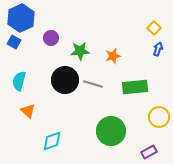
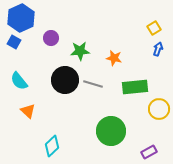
yellow square: rotated 16 degrees clockwise
orange star: moved 1 px right, 2 px down; rotated 28 degrees clockwise
cyan semicircle: rotated 54 degrees counterclockwise
yellow circle: moved 8 px up
cyan diamond: moved 5 px down; rotated 25 degrees counterclockwise
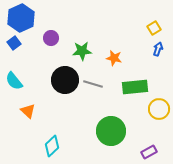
blue square: moved 1 px down; rotated 24 degrees clockwise
green star: moved 2 px right
cyan semicircle: moved 5 px left
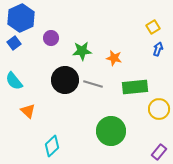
yellow square: moved 1 px left, 1 px up
purple rectangle: moved 10 px right; rotated 21 degrees counterclockwise
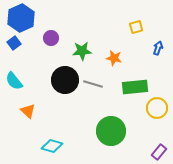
yellow square: moved 17 px left; rotated 16 degrees clockwise
blue arrow: moved 1 px up
yellow circle: moved 2 px left, 1 px up
cyan diamond: rotated 60 degrees clockwise
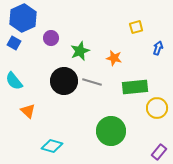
blue hexagon: moved 2 px right
blue square: rotated 24 degrees counterclockwise
green star: moved 2 px left; rotated 18 degrees counterclockwise
black circle: moved 1 px left, 1 px down
gray line: moved 1 px left, 2 px up
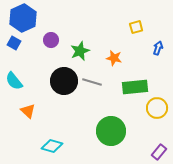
purple circle: moved 2 px down
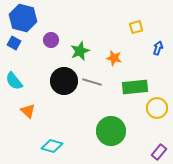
blue hexagon: rotated 20 degrees counterclockwise
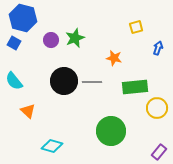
green star: moved 5 px left, 13 px up
gray line: rotated 18 degrees counterclockwise
